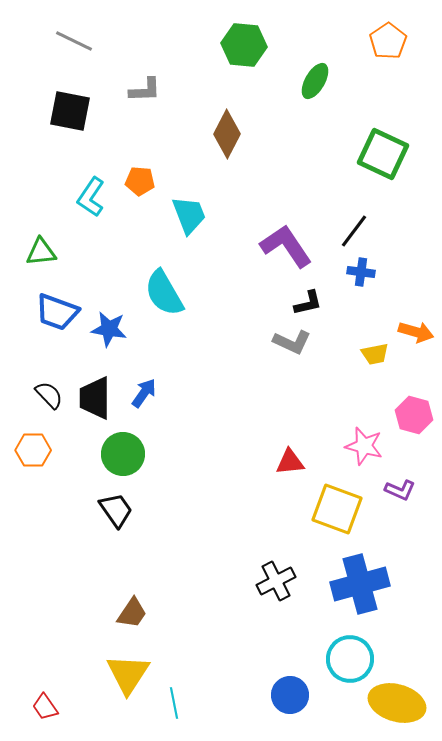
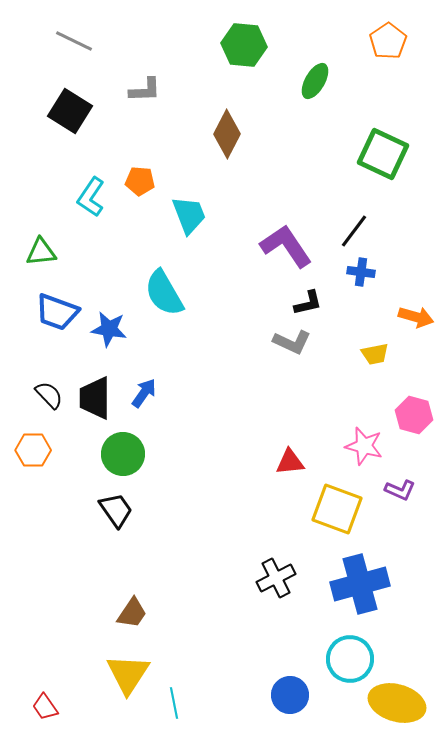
black square at (70, 111): rotated 21 degrees clockwise
orange arrow at (416, 332): moved 15 px up
black cross at (276, 581): moved 3 px up
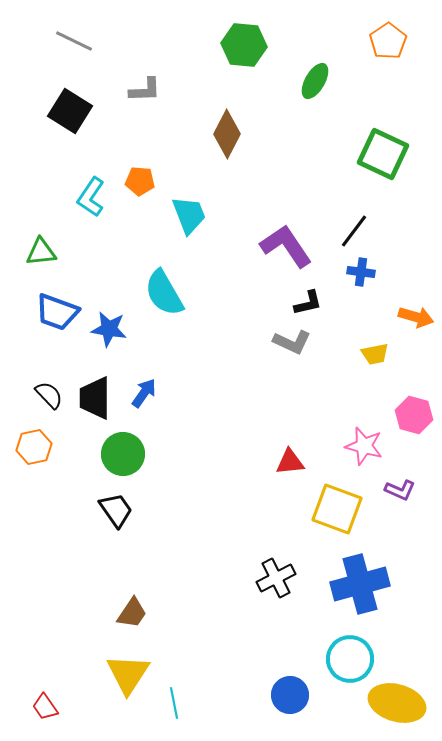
orange hexagon at (33, 450): moved 1 px right, 3 px up; rotated 12 degrees counterclockwise
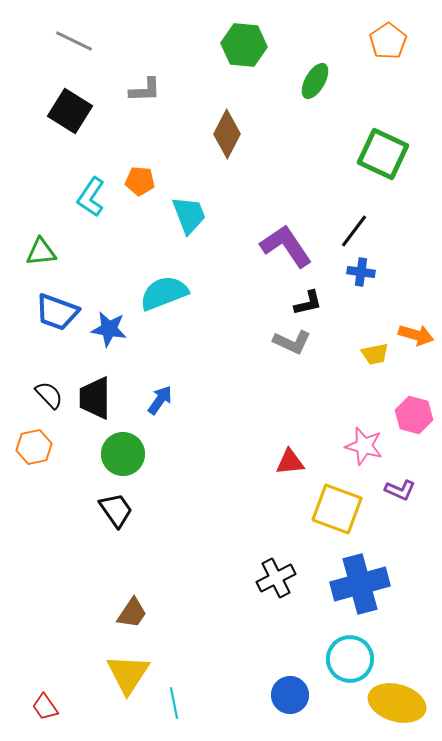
cyan semicircle at (164, 293): rotated 99 degrees clockwise
orange arrow at (416, 317): moved 18 px down
blue arrow at (144, 393): moved 16 px right, 7 px down
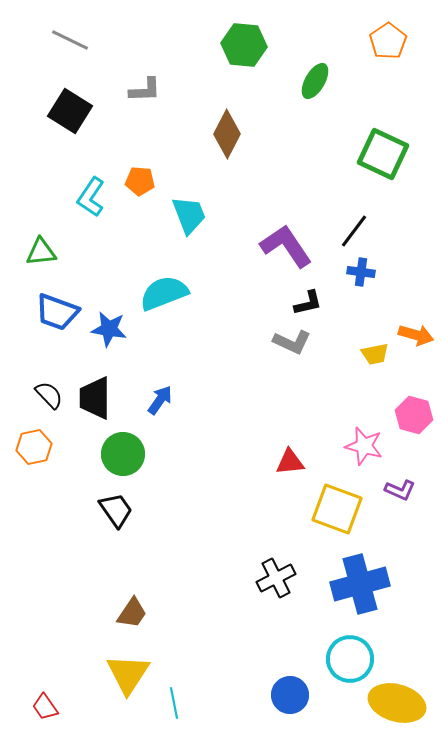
gray line at (74, 41): moved 4 px left, 1 px up
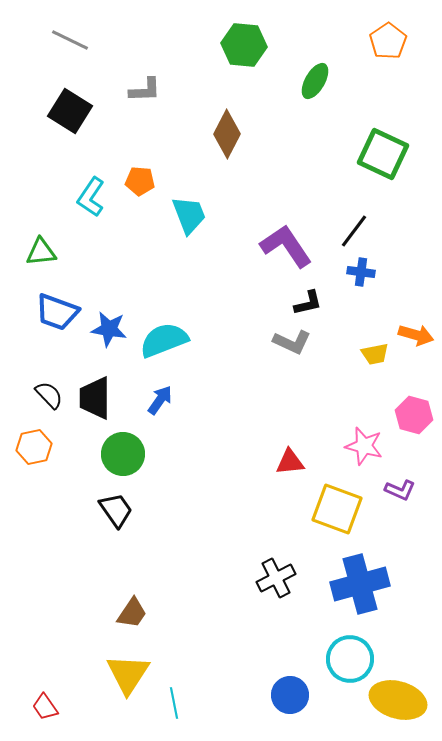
cyan semicircle at (164, 293): moved 47 px down
yellow ellipse at (397, 703): moved 1 px right, 3 px up
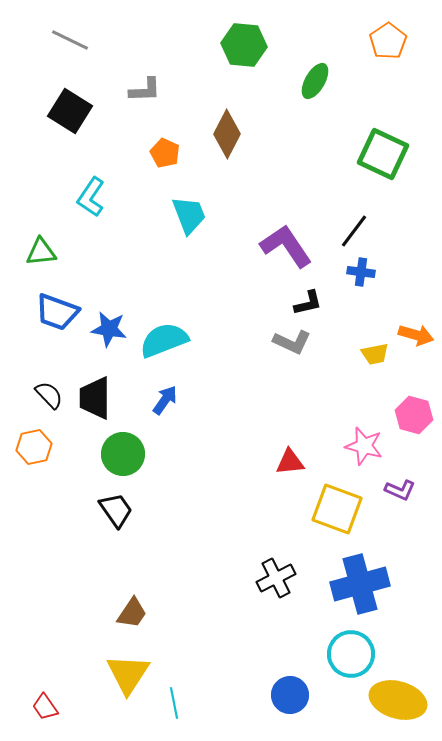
orange pentagon at (140, 181): moved 25 px right, 28 px up; rotated 20 degrees clockwise
blue arrow at (160, 400): moved 5 px right
cyan circle at (350, 659): moved 1 px right, 5 px up
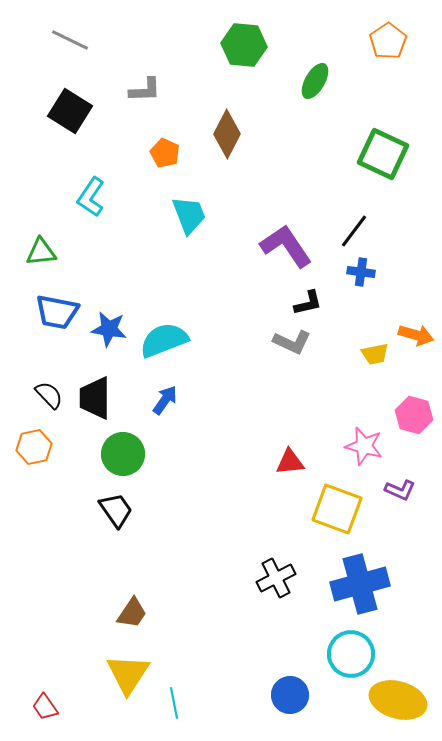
blue trapezoid at (57, 312): rotated 9 degrees counterclockwise
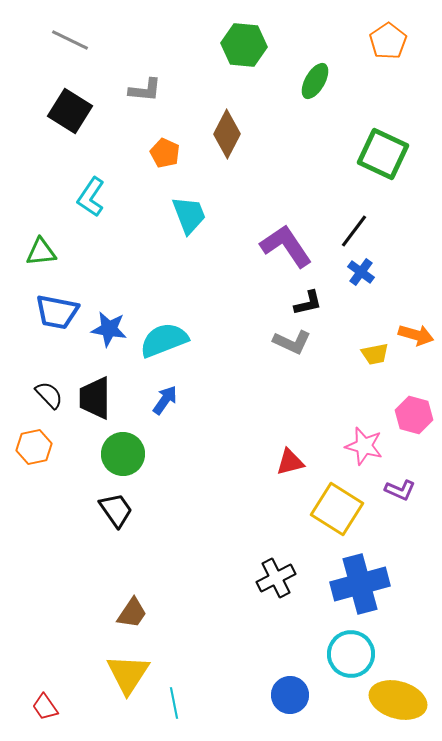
gray L-shape at (145, 90): rotated 8 degrees clockwise
blue cross at (361, 272): rotated 28 degrees clockwise
red triangle at (290, 462): rotated 8 degrees counterclockwise
yellow square at (337, 509): rotated 12 degrees clockwise
